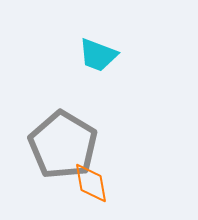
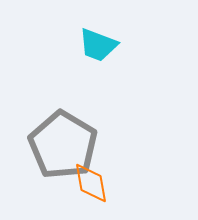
cyan trapezoid: moved 10 px up
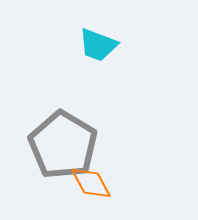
orange diamond: rotated 18 degrees counterclockwise
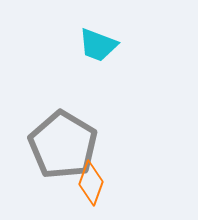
orange diamond: rotated 48 degrees clockwise
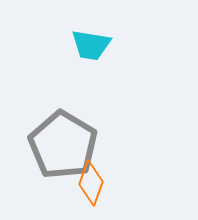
cyan trapezoid: moved 7 px left; rotated 12 degrees counterclockwise
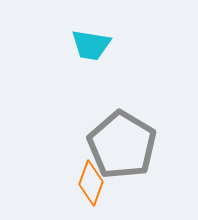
gray pentagon: moved 59 px right
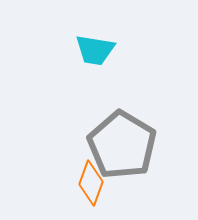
cyan trapezoid: moved 4 px right, 5 px down
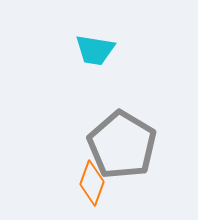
orange diamond: moved 1 px right
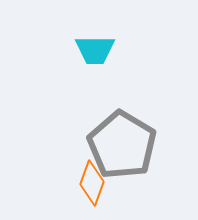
cyan trapezoid: rotated 9 degrees counterclockwise
